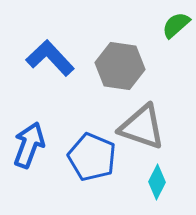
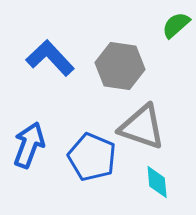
cyan diamond: rotated 32 degrees counterclockwise
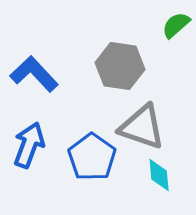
blue L-shape: moved 16 px left, 16 px down
blue pentagon: rotated 12 degrees clockwise
cyan diamond: moved 2 px right, 7 px up
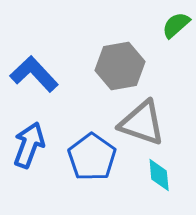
gray hexagon: rotated 18 degrees counterclockwise
gray triangle: moved 4 px up
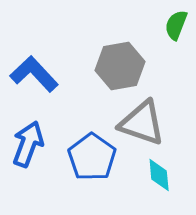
green semicircle: rotated 28 degrees counterclockwise
blue arrow: moved 1 px left, 1 px up
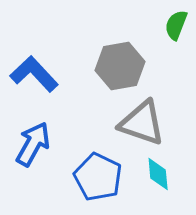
blue arrow: moved 5 px right; rotated 9 degrees clockwise
blue pentagon: moved 6 px right, 20 px down; rotated 9 degrees counterclockwise
cyan diamond: moved 1 px left, 1 px up
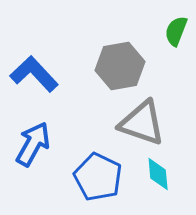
green semicircle: moved 6 px down
